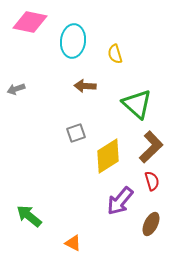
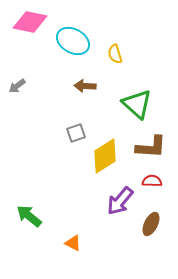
cyan ellipse: rotated 68 degrees counterclockwise
gray arrow: moved 1 px right, 3 px up; rotated 18 degrees counterclockwise
brown L-shape: rotated 48 degrees clockwise
yellow diamond: moved 3 px left
red semicircle: rotated 72 degrees counterclockwise
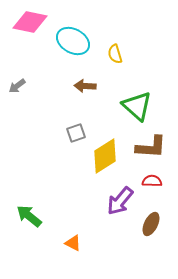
green triangle: moved 2 px down
